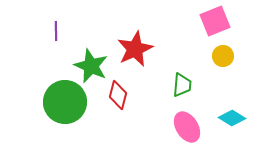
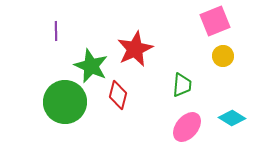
pink ellipse: rotated 72 degrees clockwise
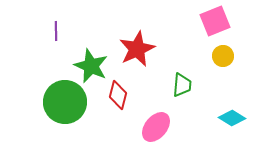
red star: moved 2 px right
pink ellipse: moved 31 px left
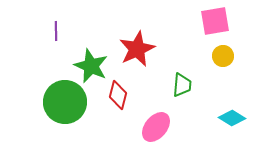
pink square: rotated 12 degrees clockwise
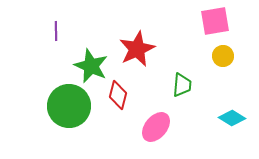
green circle: moved 4 px right, 4 px down
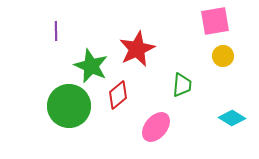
red diamond: rotated 36 degrees clockwise
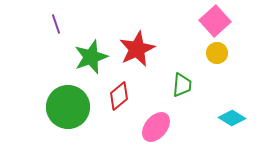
pink square: rotated 32 degrees counterclockwise
purple line: moved 7 px up; rotated 18 degrees counterclockwise
yellow circle: moved 6 px left, 3 px up
green star: moved 9 px up; rotated 28 degrees clockwise
red diamond: moved 1 px right, 1 px down
green circle: moved 1 px left, 1 px down
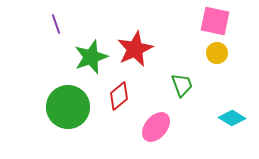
pink square: rotated 36 degrees counterclockwise
red star: moved 2 px left
green trapezoid: rotated 25 degrees counterclockwise
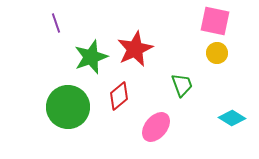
purple line: moved 1 px up
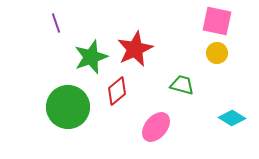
pink square: moved 2 px right
green trapezoid: rotated 55 degrees counterclockwise
red diamond: moved 2 px left, 5 px up
